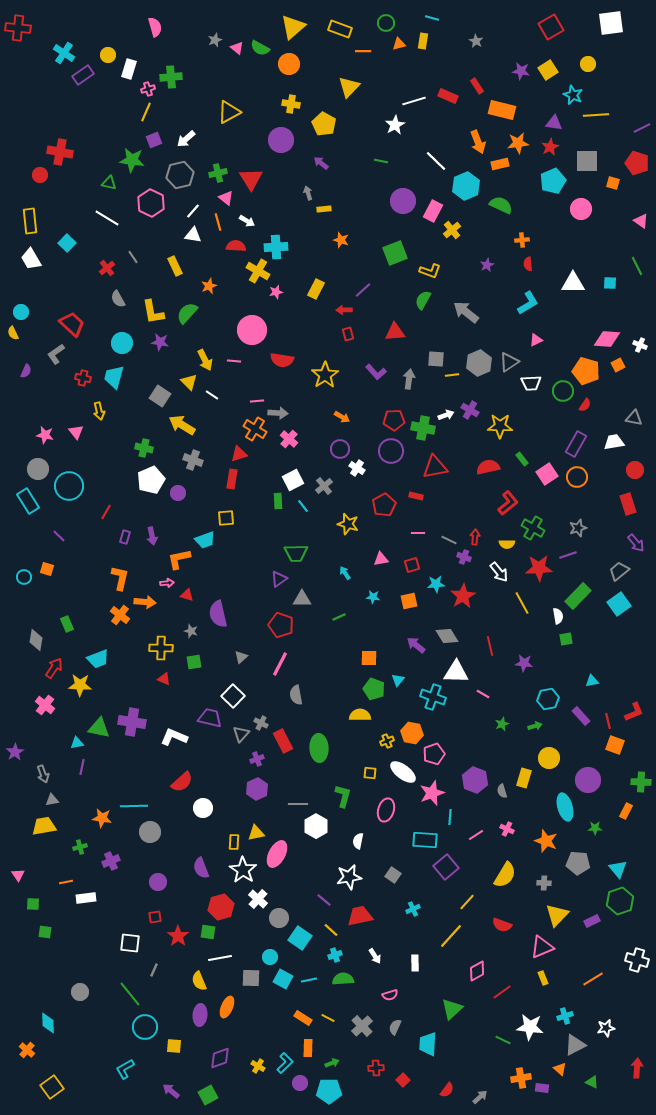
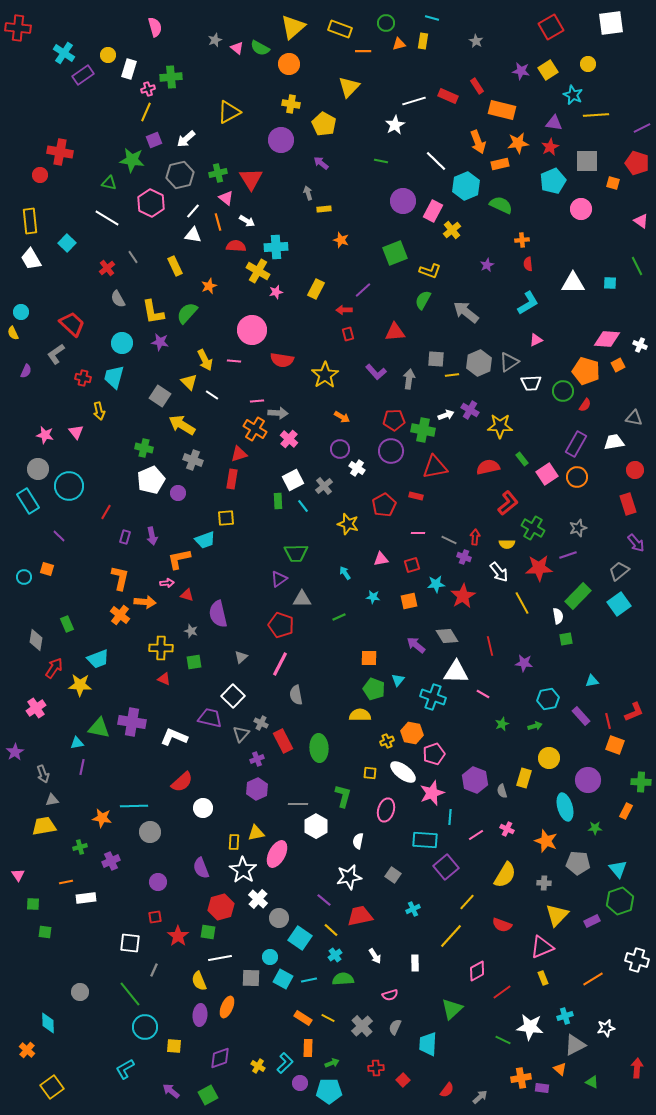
green cross at (423, 428): moved 2 px down
pink cross at (45, 705): moved 9 px left, 3 px down; rotated 18 degrees clockwise
cyan cross at (335, 955): rotated 16 degrees counterclockwise
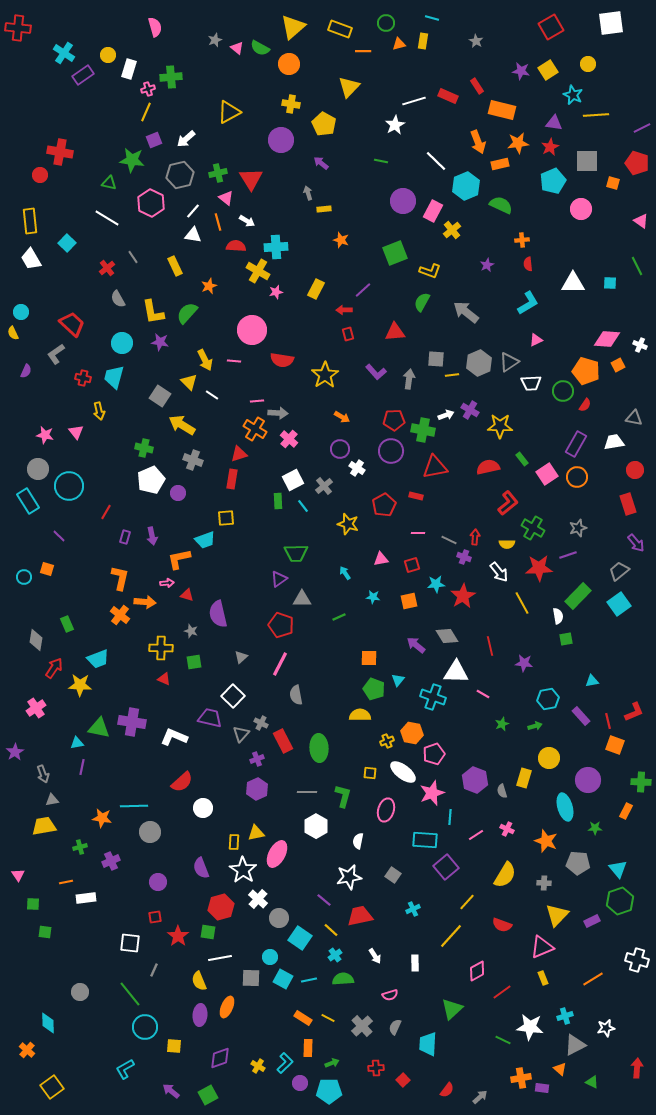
green semicircle at (423, 300): moved 1 px left, 2 px down
gray line at (298, 804): moved 9 px right, 12 px up
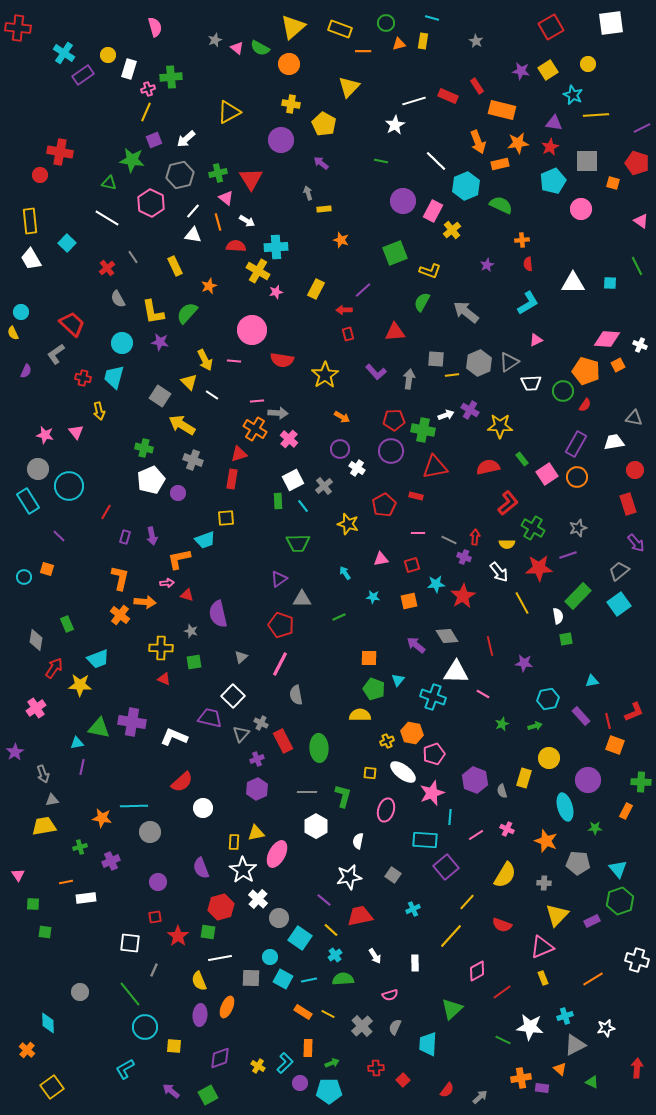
green trapezoid at (296, 553): moved 2 px right, 10 px up
orange rectangle at (303, 1018): moved 6 px up
yellow line at (328, 1018): moved 4 px up
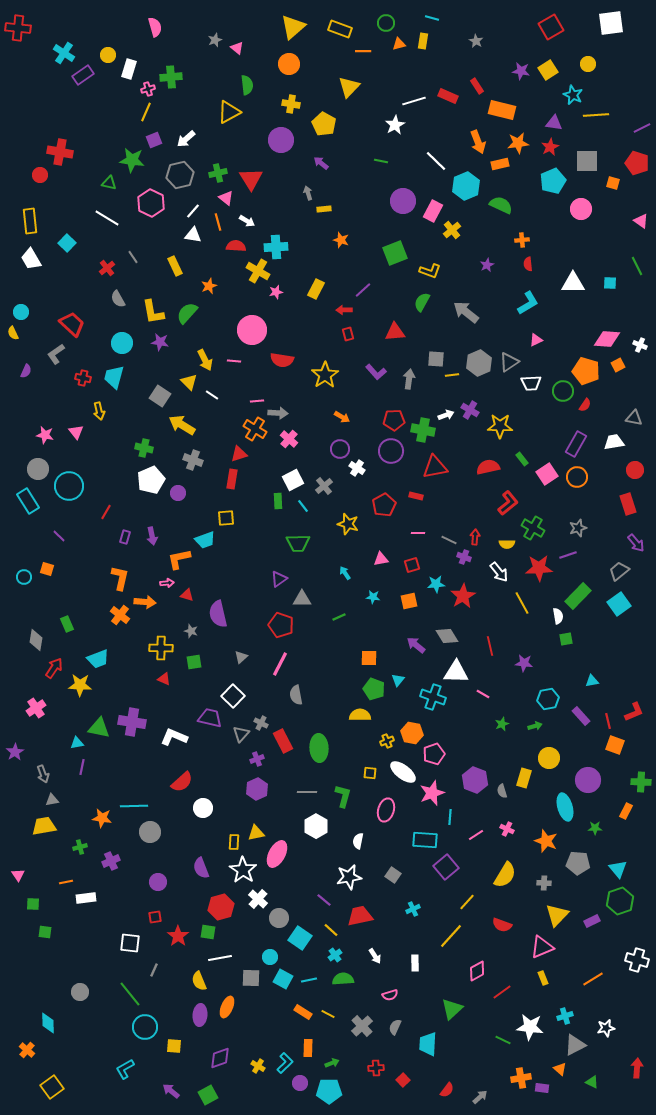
green semicircle at (260, 48): moved 13 px left, 37 px down; rotated 126 degrees counterclockwise
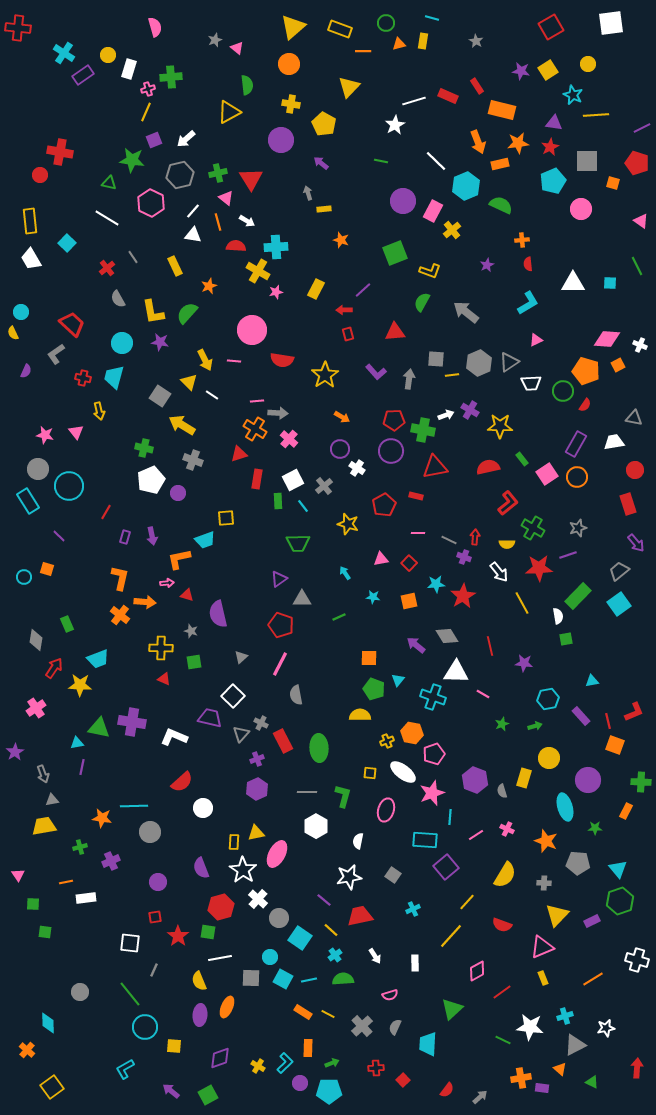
red rectangle at (232, 479): moved 25 px right
red square at (412, 565): moved 3 px left, 2 px up; rotated 28 degrees counterclockwise
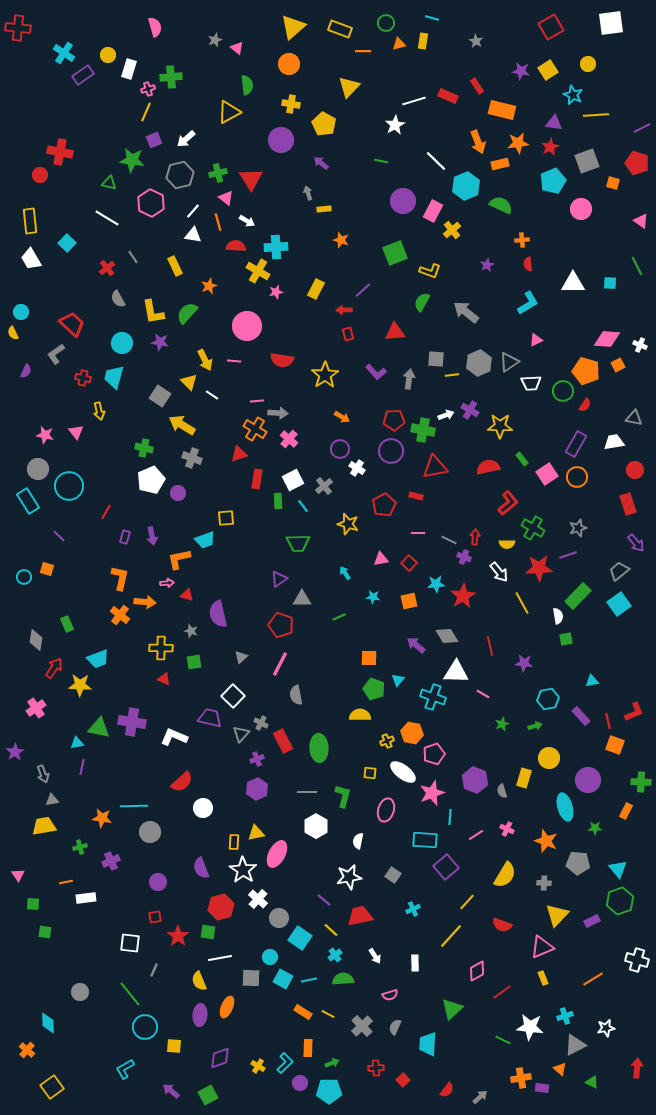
gray square at (587, 161): rotated 20 degrees counterclockwise
pink circle at (252, 330): moved 5 px left, 4 px up
gray cross at (193, 460): moved 1 px left, 2 px up
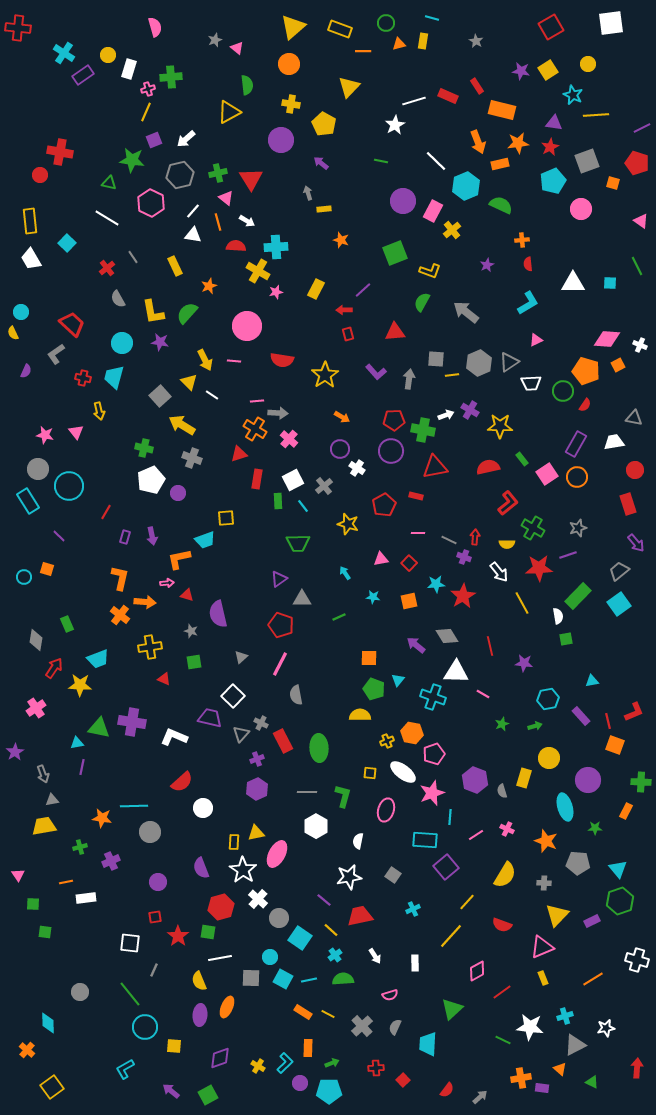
gray square at (160, 396): rotated 15 degrees clockwise
yellow cross at (161, 648): moved 11 px left, 1 px up; rotated 10 degrees counterclockwise
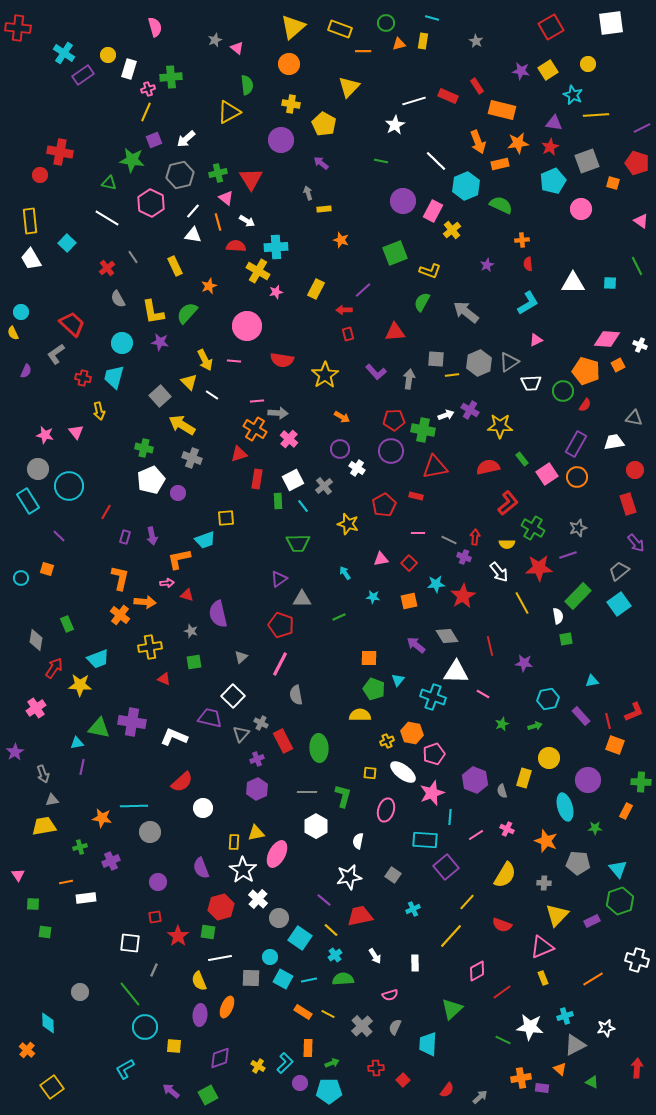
cyan circle at (24, 577): moved 3 px left, 1 px down
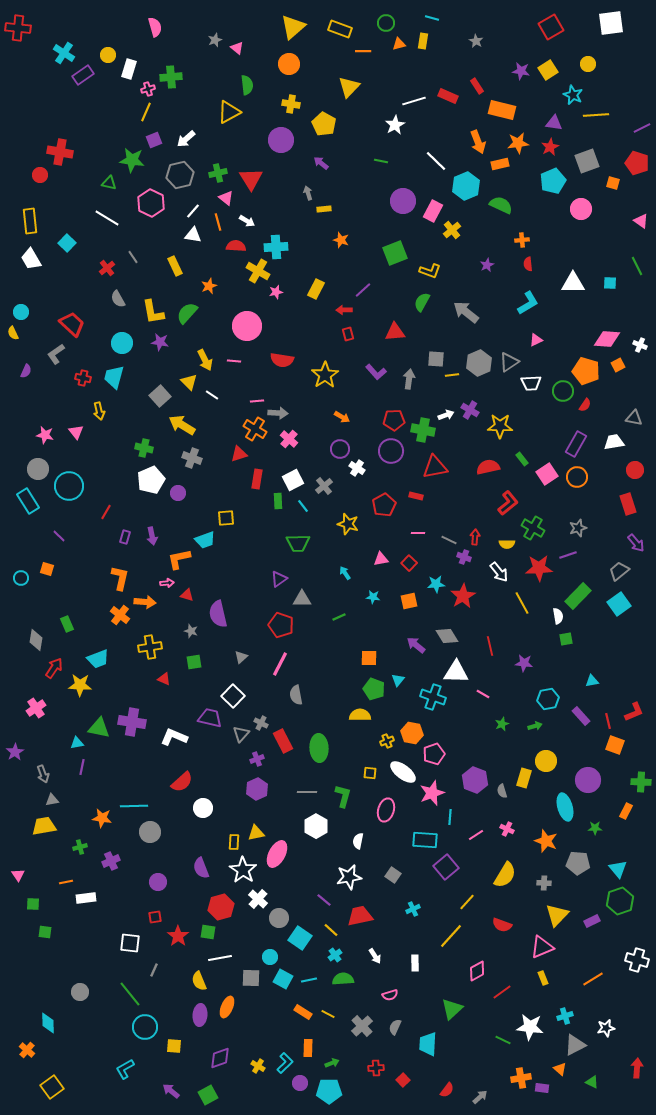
yellow circle at (549, 758): moved 3 px left, 3 px down
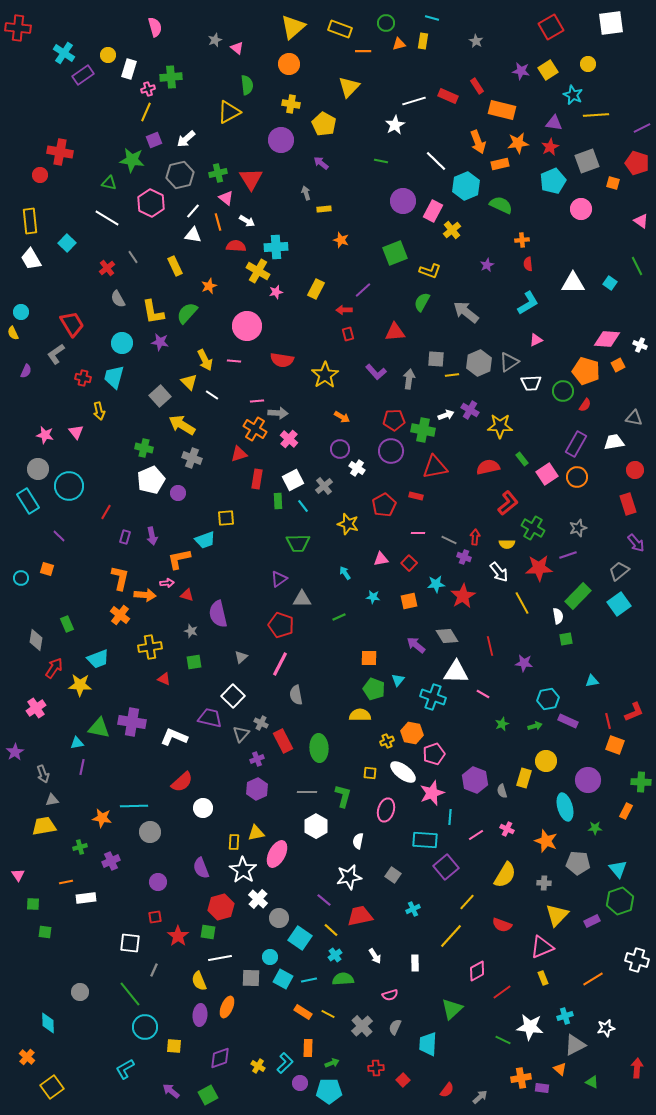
gray arrow at (308, 193): moved 2 px left
cyan square at (610, 283): rotated 32 degrees clockwise
red trapezoid at (72, 324): rotated 16 degrees clockwise
orange arrow at (145, 602): moved 7 px up
purple rectangle at (581, 716): moved 13 px left, 5 px down; rotated 24 degrees counterclockwise
orange cross at (27, 1050): moved 7 px down
